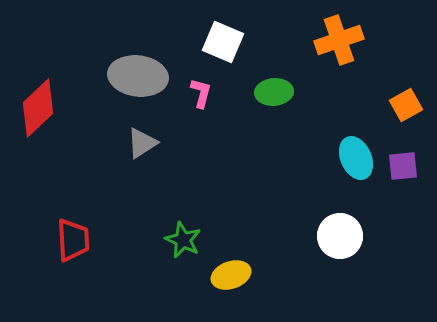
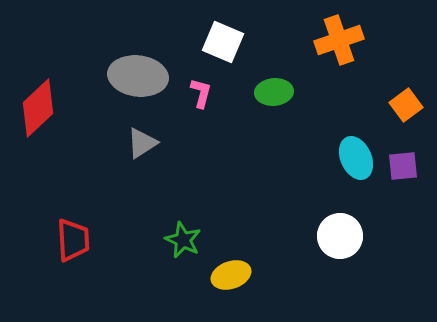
orange square: rotated 8 degrees counterclockwise
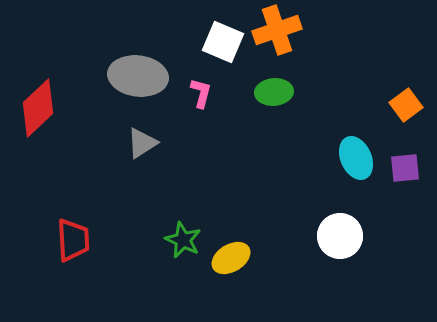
orange cross: moved 62 px left, 10 px up
purple square: moved 2 px right, 2 px down
yellow ellipse: moved 17 px up; rotated 12 degrees counterclockwise
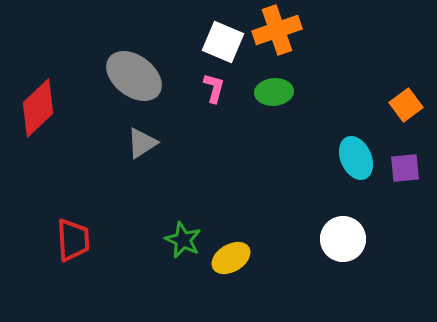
gray ellipse: moved 4 px left; rotated 30 degrees clockwise
pink L-shape: moved 13 px right, 5 px up
white circle: moved 3 px right, 3 px down
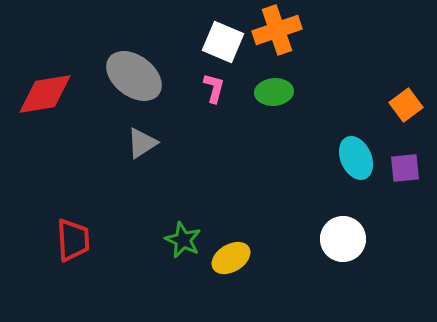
red diamond: moved 7 px right, 14 px up; rotated 34 degrees clockwise
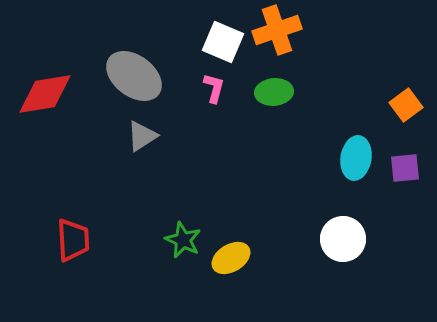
gray triangle: moved 7 px up
cyan ellipse: rotated 33 degrees clockwise
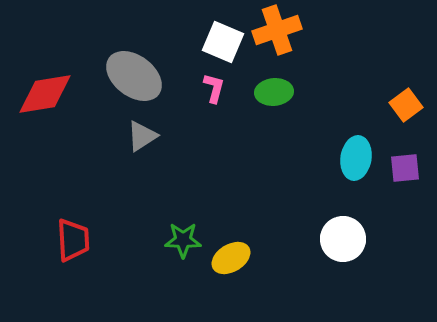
green star: rotated 24 degrees counterclockwise
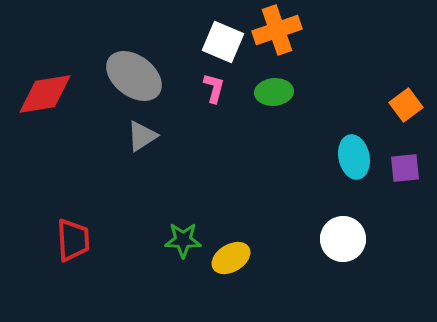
cyan ellipse: moved 2 px left, 1 px up; rotated 21 degrees counterclockwise
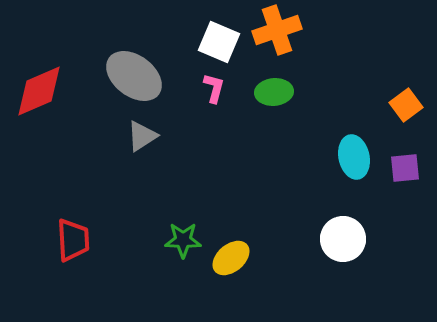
white square: moved 4 px left
red diamond: moved 6 px left, 3 px up; rotated 14 degrees counterclockwise
yellow ellipse: rotated 9 degrees counterclockwise
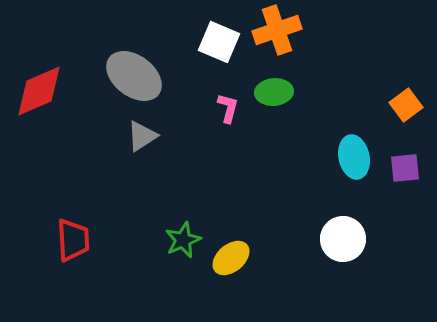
pink L-shape: moved 14 px right, 20 px down
green star: rotated 24 degrees counterclockwise
